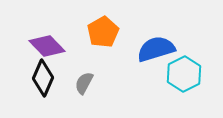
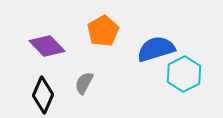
orange pentagon: moved 1 px up
black diamond: moved 17 px down
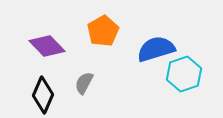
cyan hexagon: rotated 8 degrees clockwise
